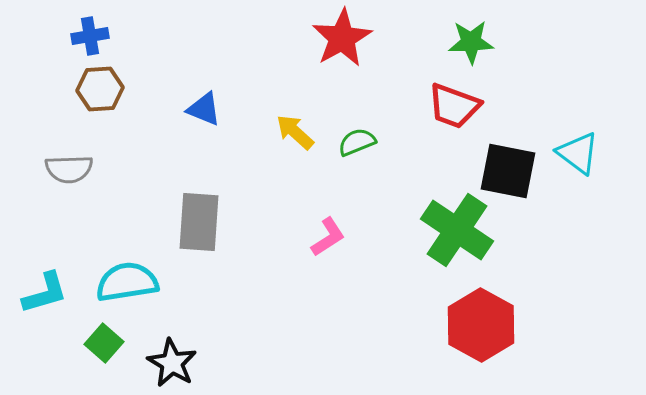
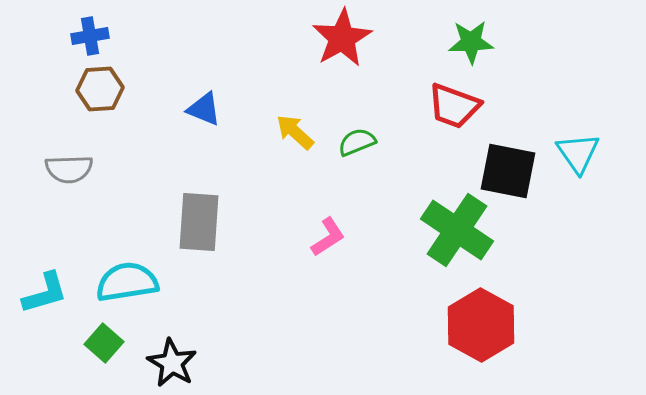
cyan triangle: rotated 18 degrees clockwise
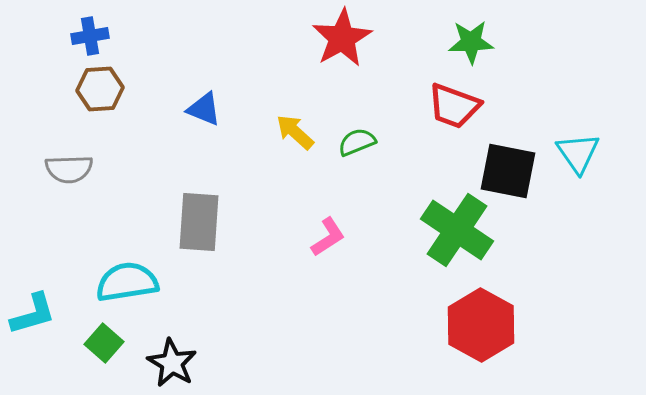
cyan L-shape: moved 12 px left, 21 px down
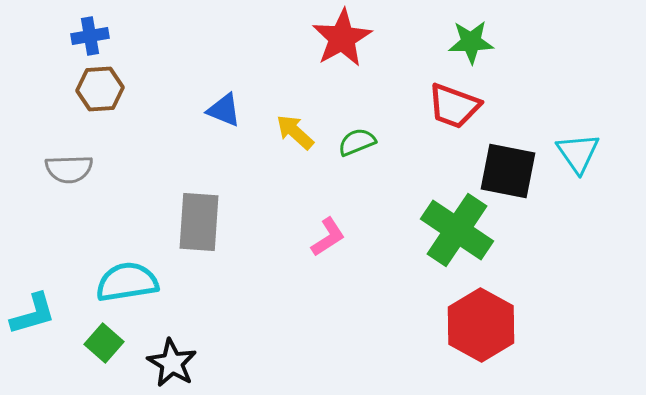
blue triangle: moved 20 px right, 1 px down
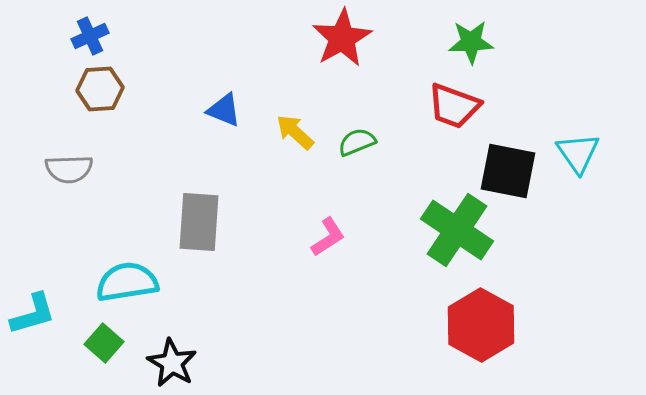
blue cross: rotated 15 degrees counterclockwise
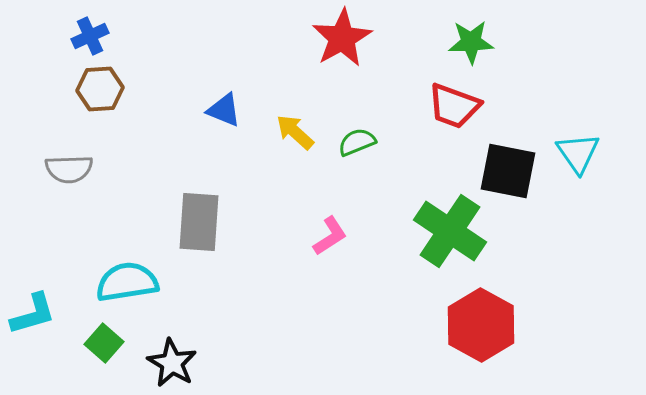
green cross: moved 7 px left, 1 px down
pink L-shape: moved 2 px right, 1 px up
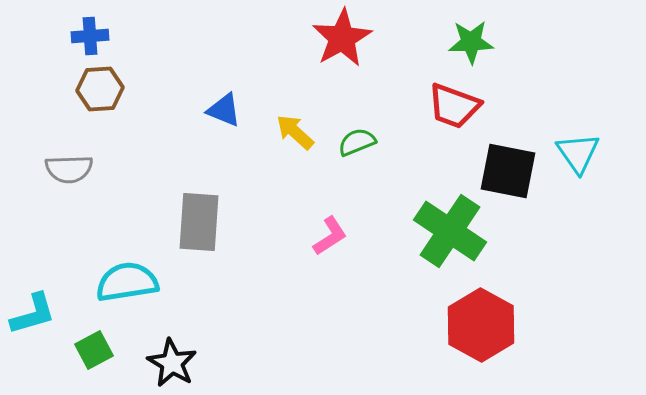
blue cross: rotated 21 degrees clockwise
green square: moved 10 px left, 7 px down; rotated 21 degrees clockwise
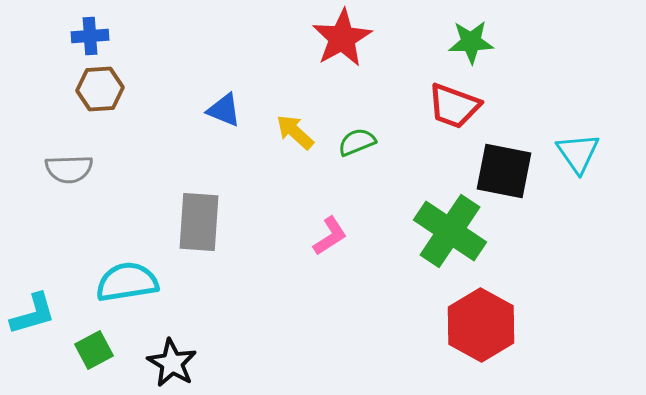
black square: moved 4 px left
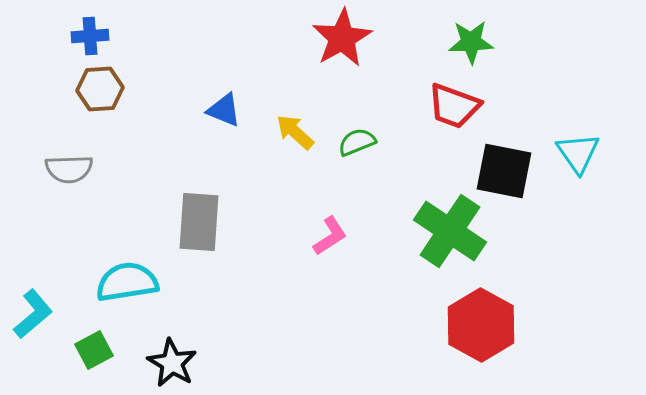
cyan L-shape: rotated 24 degrees counterclockwise
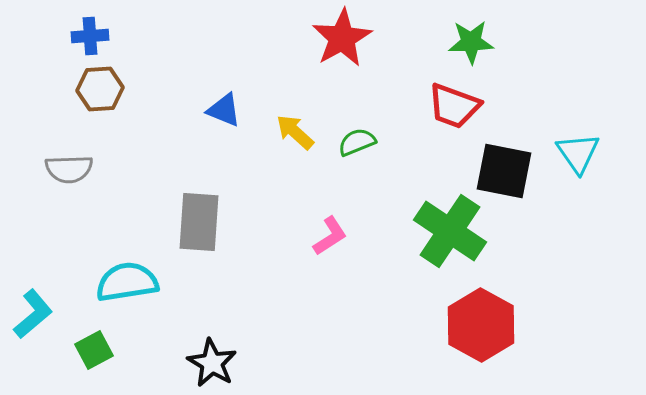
black star: moved 40 px right
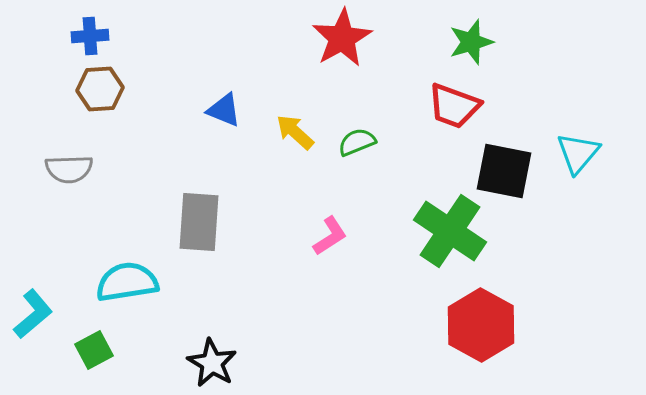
green star: rotated 15 degrees counterclockwise
cyan triangle: rotated 15 degrees clockwise
